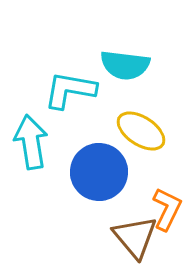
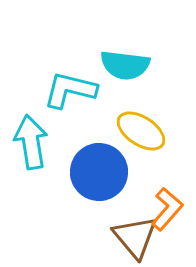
cyan L-shape: rotated 4 degrees clockwise
orange L-shape: rotated 15 degrees clockwise
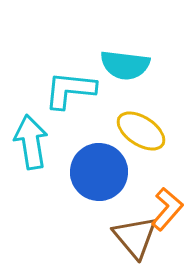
cyan L-shape: rotated 8 degrees counterclockwise
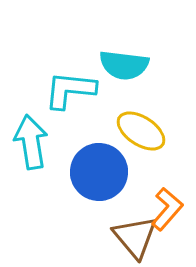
cyan semicircle: moved 1 px left
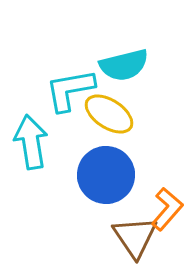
cyan semicircle: rotated 21 degrees counterclockwise
cyan L-shape: rotated 16 degrees counterclockwise
yellow ellipse: moved 32 px left, 17 px up
blue circle: moved 7 px right, 3 px down
brown triangle: rotated 6 degrees clockwise
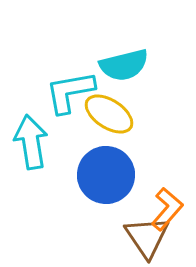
cyan L-shape: moved 2 px down
brown triangle: moved 12 px right
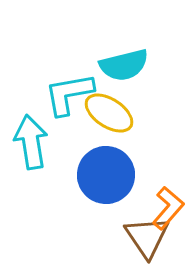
cyan L-shape: moved 1 px left, 2 px down
yellow ellipse: moved 1 px up
orange L-shape: moved 1 px right, 1 px up
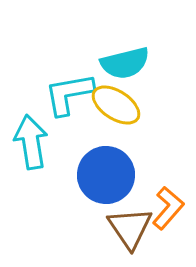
cyan semicircle: moved 1 px right, 2 px up
yellow ellipse: moved 7 px right, 8 px up
brown triangle: moved 17 px left, 9 px up
